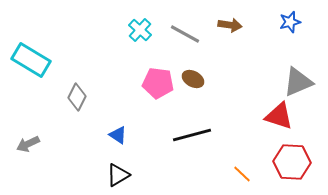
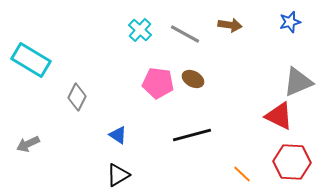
red triangle: rotated 8 degrees clockwise
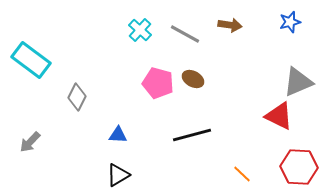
cyan rectangle: rotated 6 degrees clockwise
pink pentagon: rotated 8 degrees clockwise
blue triangle: rotated 30 degrees counterclockwise
gray arrow: moved 2 px right, 2 px up; rotated 20 degrees counterclockwise
red hexagon: moved 7 px right, 5 px down
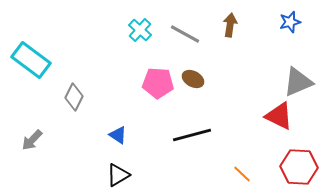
brown arrow: rotated 90 degrees counterclockwise
pink pentagon: rotated 12 degrees counterclockwise
gray diamond: moved 3 px left
blue triangle: rotated 30 degrees clockwise
gray arrow: moved 2 px right, 2 px up
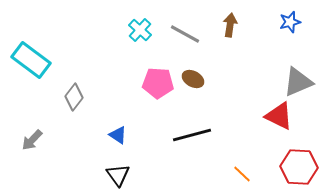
gray diamond: rotated 12 degrees clockwise
black triangle: rotated 35 degrees counterclockwise
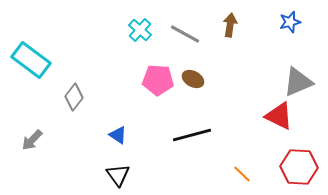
pink pentagon: moved 3 px up
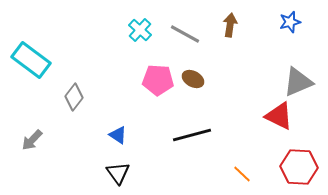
black triangle: moved 2 px up
